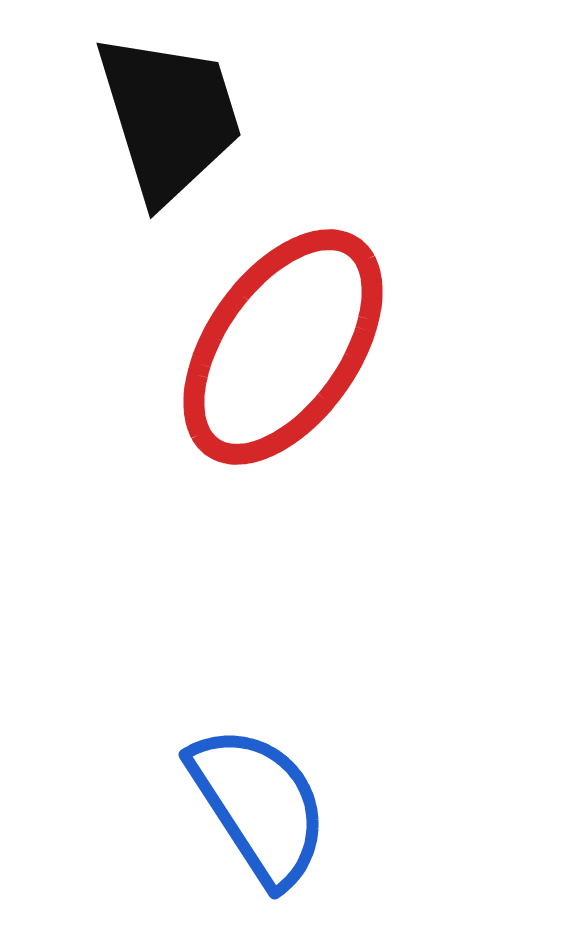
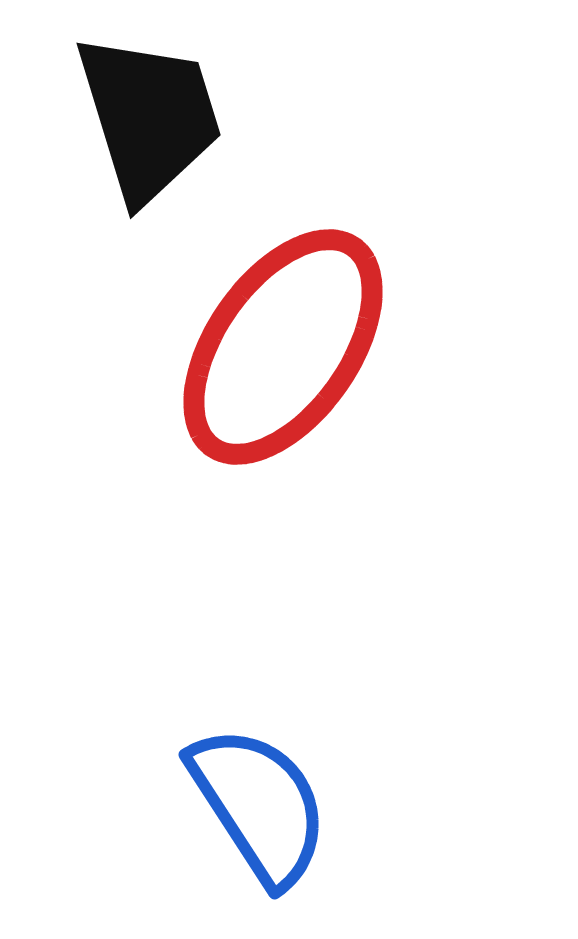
black trapezoid: moved 20 px left
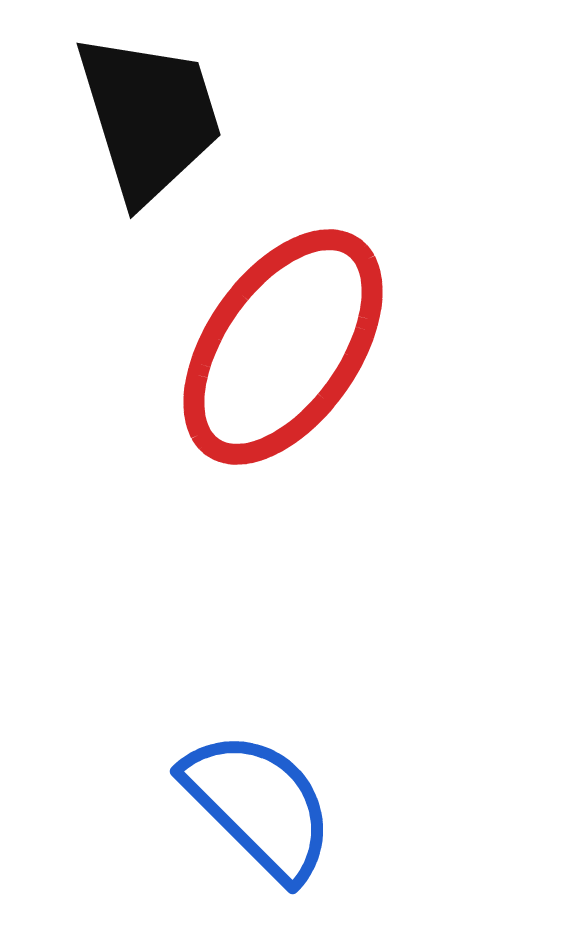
blue semicircle: rotated 12 degrees counterclockwise
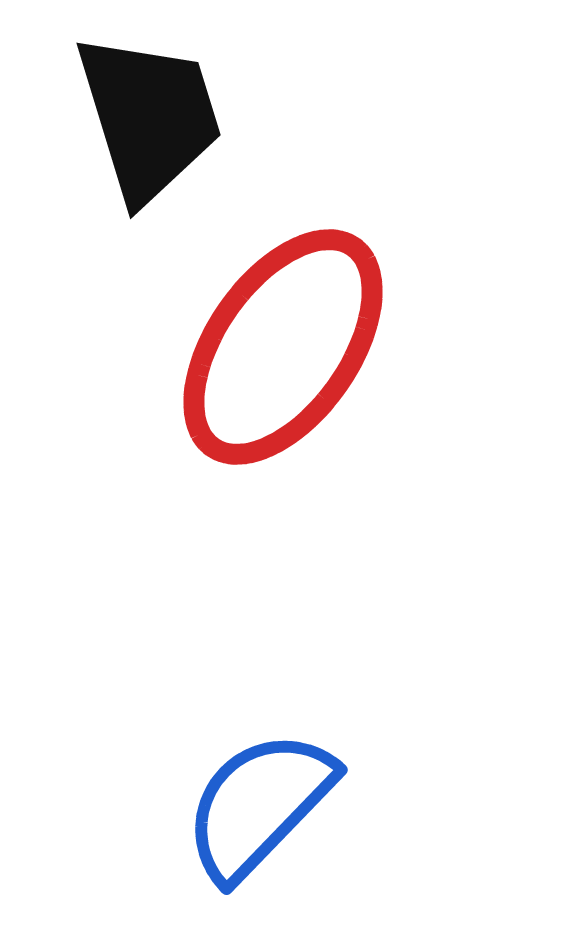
blue semicircle: rotated 91 degrees counterclockwise
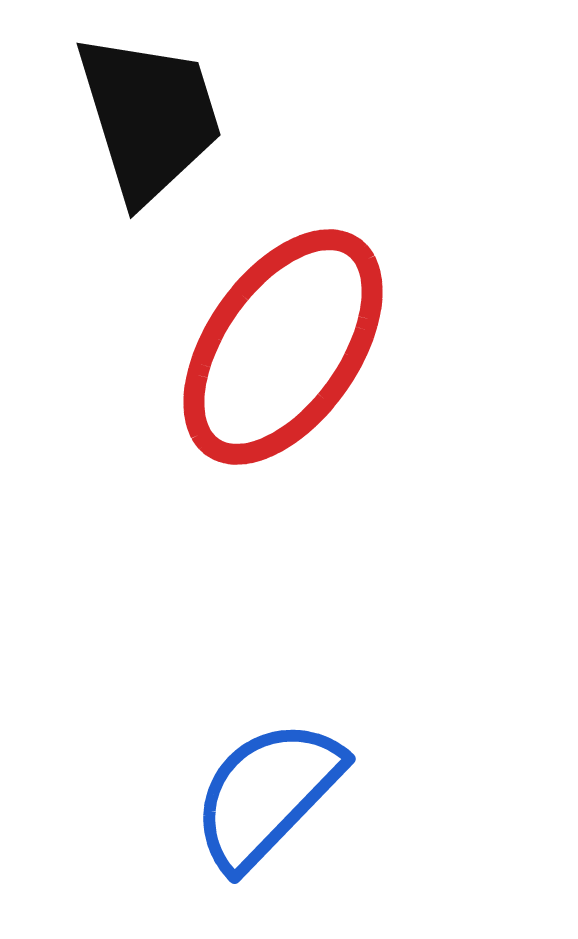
blue semicircle: moved 8 px right, 11 px up
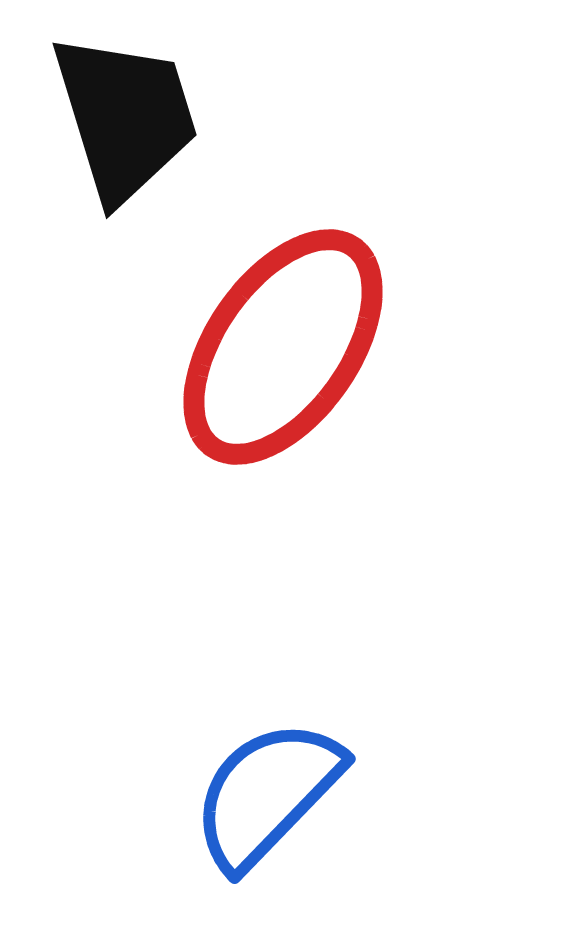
black trapezoid: moved 24 px left
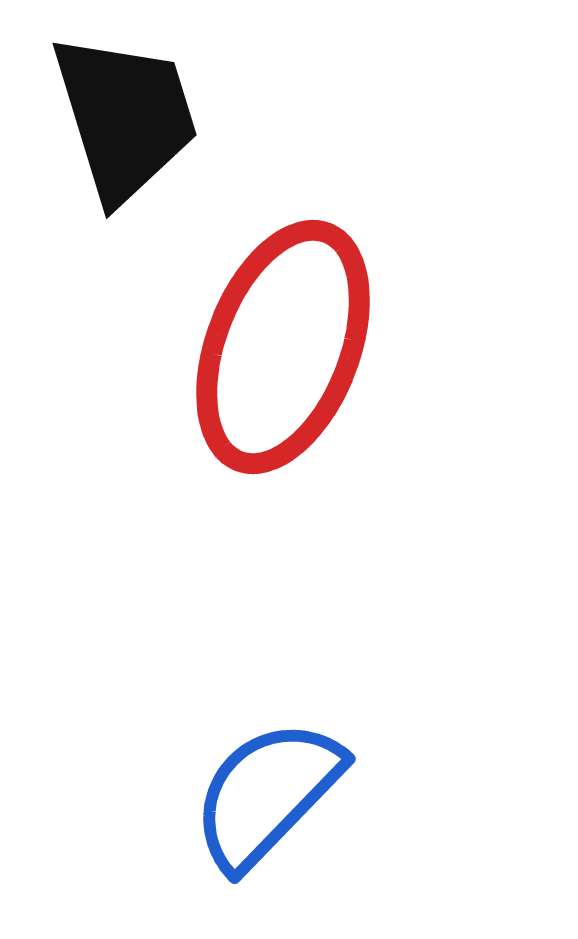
red ellipse: rotated 14 degrees counterclockwise
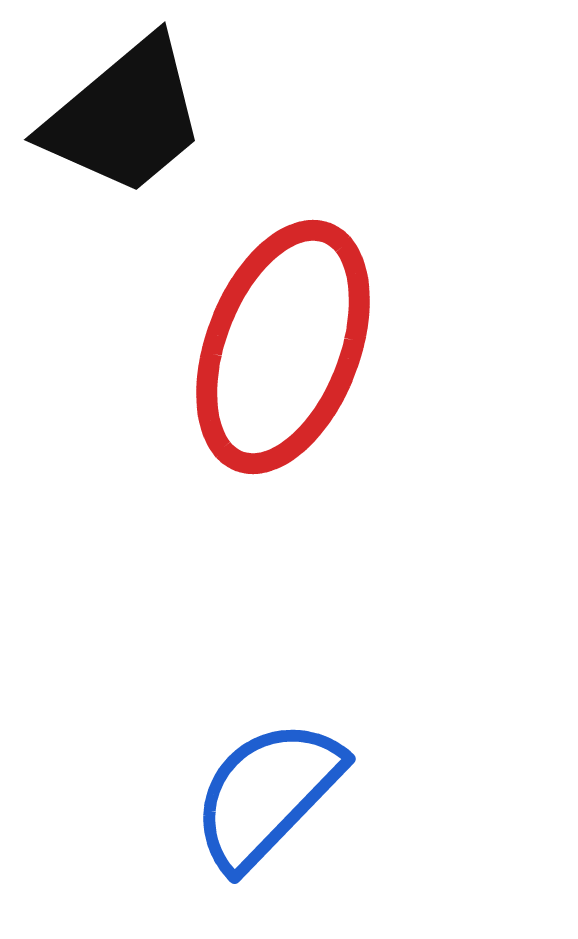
black trapezoid: rotated 67 degrees clockwise
